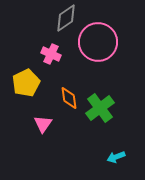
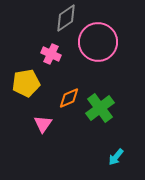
yellow pentagon: rotated 16 degrees clockwise
orange diamond: rotated 75 degrees clockwise
cyan arrow: rotated 30 degrees counterclockwise
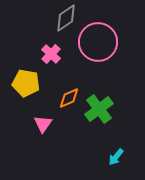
pink cross: rotated 18 degrees clockwise
yellow pentagon: rotated 20 degrees clockwise
green cross: moved 1 px left, 1 px down
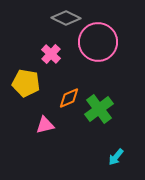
gray diamond: rotated 60 degrees clockwise
pink triangle: moved 2 px right, 1 px down; rotated 42 degrees clockwise
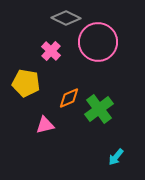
pink cross: moved 3 px up
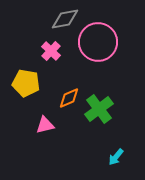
gray diamond: moved 1 px left, 1 px down; rotated 36 degrees counterclockwise
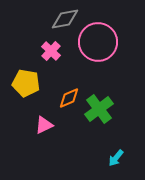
pink triangle: moved 1 px left; rotated 12 degrees counterclockwise
cyan arrow: moved 1 px down
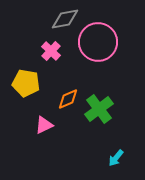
orange diamond: moved 1 px left, 1 px down
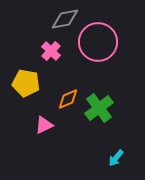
green cross: moved 1 px up
